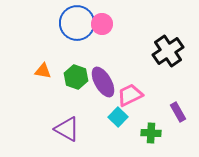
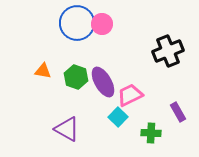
black cross: rotated 12 degrees clockwise
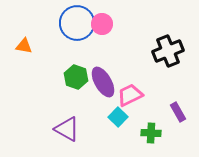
orange triangle: moved 19 px left, 25 px up
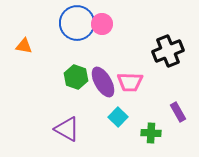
pink trapezoid: moved 13 px up; rotated 152 degrees counterclockwise
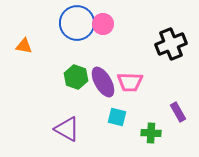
pink circle: moved 1 px right
black cross: moved 3 px right, 7 px up
cyan square: moved 1 px left; rotated 30 degrees counterclockwise
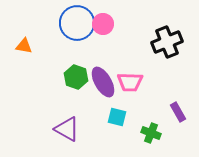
black cross: moved 4 px left, 2 px up
green cross: rotated 18 degrees clockwise
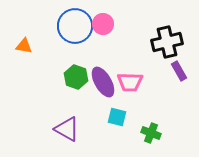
blue circle: moved 2 px left, 3 px down
black cross: rotated 8 degrees clockwise
purple rectangle: moved 1 px right, 41 px up
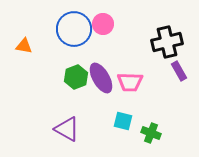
blue circle: moved 1 px left, 3 px down
green hexagon: rotated 20 degrees clockwise
purple ellipse: moved 2 px left, 4 px up
cyan square: moved 6 px right, 4 px down
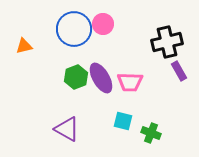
orange triangle: rotated 24 degrees counterclockwise
